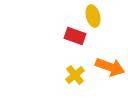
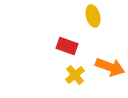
red rectangle: moved 8 px left, 10 px down
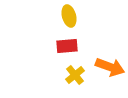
yellow ellipse: moved 24 px left
red rectangle: rotated 25 degrees counterclockwise
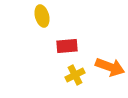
yellow ellipse: moved 27 px left
yellow cross: rotated 12 degrees clockwise
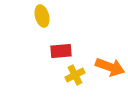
red rectangle: moved 6 px left, 5 px down
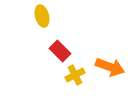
red rectangle: moved 1 px left; rotated 50 degrees clockwise
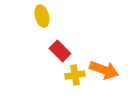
orange arrow: moved 6 px left, 3 px down
yellow cross: rotated 18 degrees clockwise
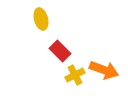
yellow ellipse: moved 1 px left, 3 px down
yellow cross: rotated 18 degrees counterclockwise
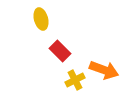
yellow cross: moved 5 px down
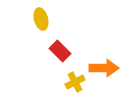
orange arrow: moved 2 px up; rotated 20 degrees counterclockwise
yellow cross: moved 2 px down
